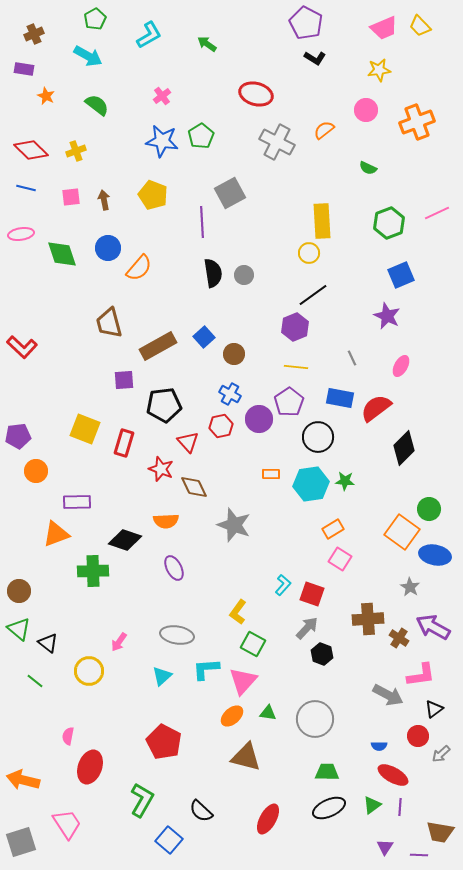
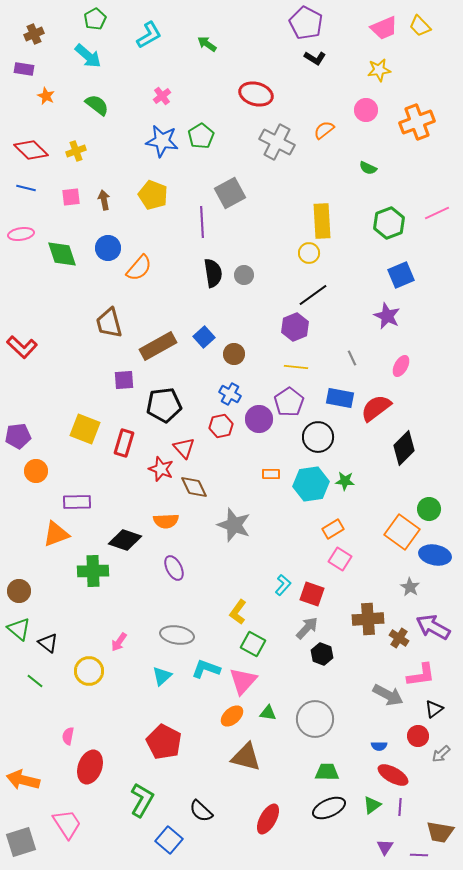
cyan arrow at (88, 56): rotated 12 degrees clockwise
red triangle at (188, 442): moved 4 px left, 6 px down
cyan L-shape at (206, 669): rotated 24 degrees clockwise
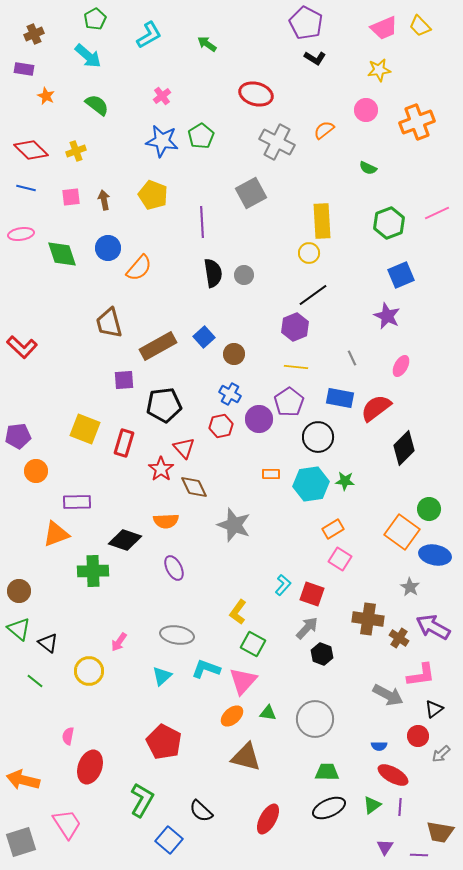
gray square at (230, 193): moved 21 px right
red star at (161, 469): rotated 15 degrees clockwise
brown cross at (368, 619): rotated 12 degrees clockwise
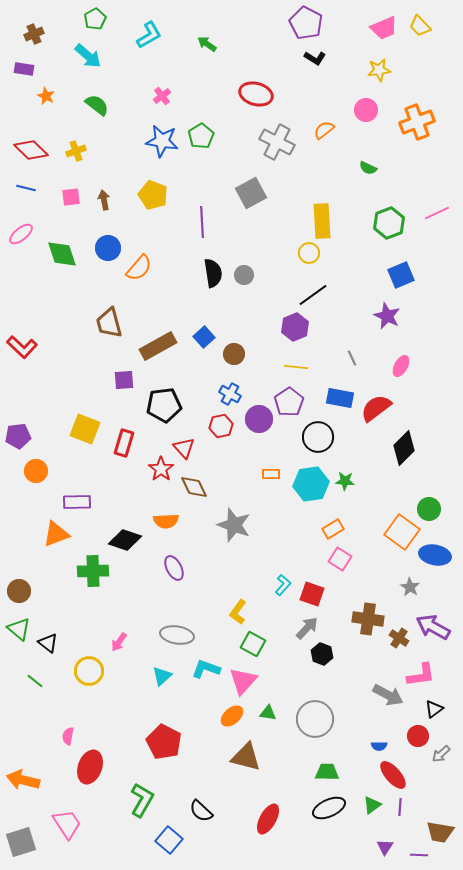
pink ellipse at (21, 234): rotated 30 degrees counterclockwise
red ellipse at (393, 775): rotated 20 degrees clockwise
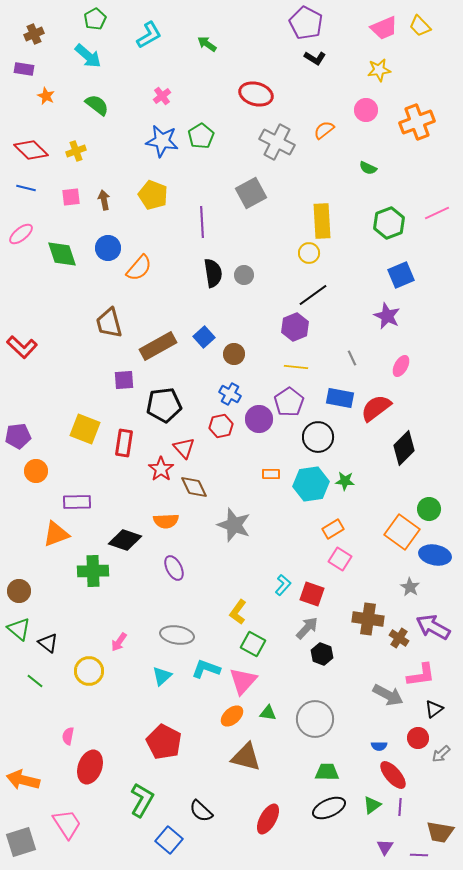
red rectangle at (124, 443): rotated 8 degrees counterclockwise
red circle at (418, 736): moved 2 px down
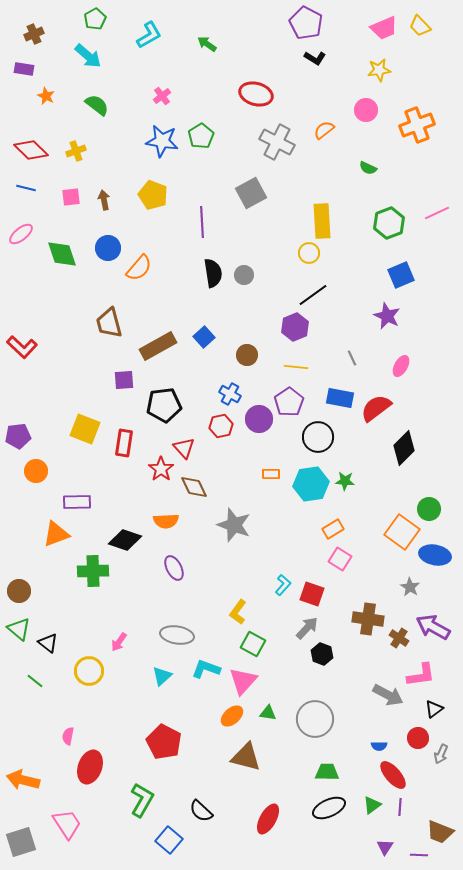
orange cross at (417, 122): moved 3 px down
brown circle at (234, 354): moved 13 px right, 1 px down
gray arrow at (441, 754): rotated 24 degrees counterclockwise
brown trapezoid at (440, 832): rotated 12 degrees clockwise
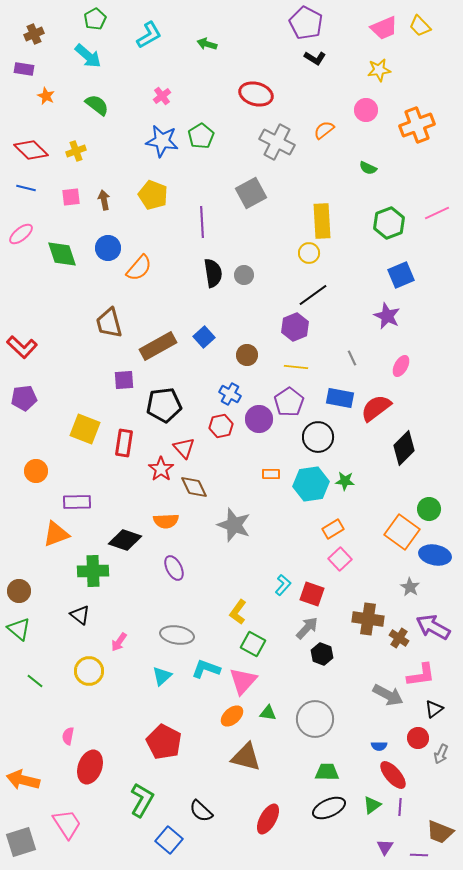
green arrow at (207, 44): rotated 18 degrees counterclockwise
purple pentagon at (18, 436): moved 6 px right, 38 px up
pink square at (340, 559): rotated 15 degrees clockwise
black triangle at (48, 643): moved 32 px right, 28 px up
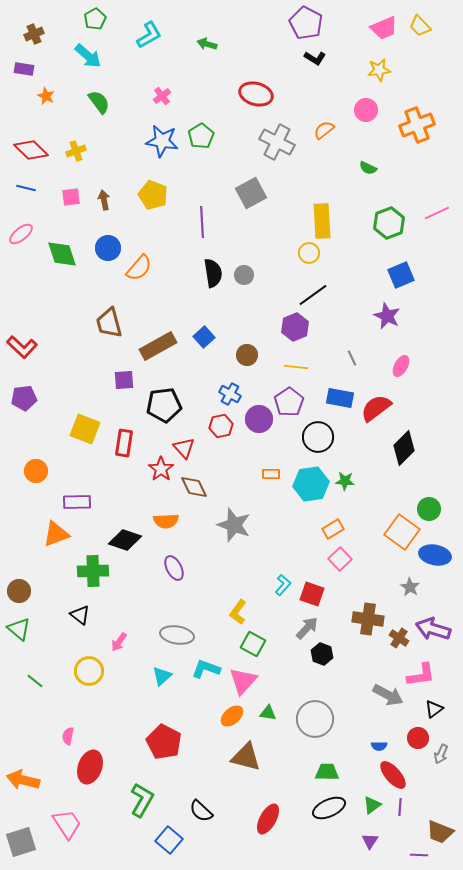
green semicircle at (97, 105): moved 2 px right, 3 px up; rotated 15 degrees clockwise
purple arrow at (433, 627): moved 2 px down; rotated 12 degrees counterclockwise
purple triangle at (385, 847): moved 15 px left, 6 px up
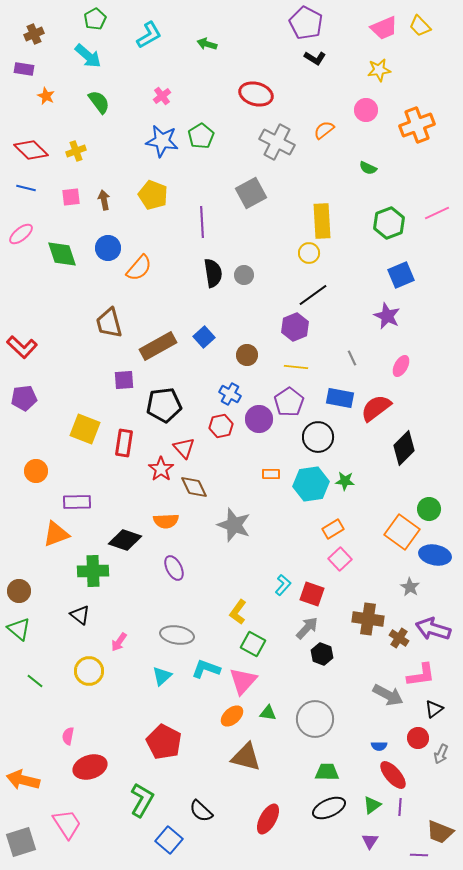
red ellipse at (90, 767): rotated 52 degrees clockwise
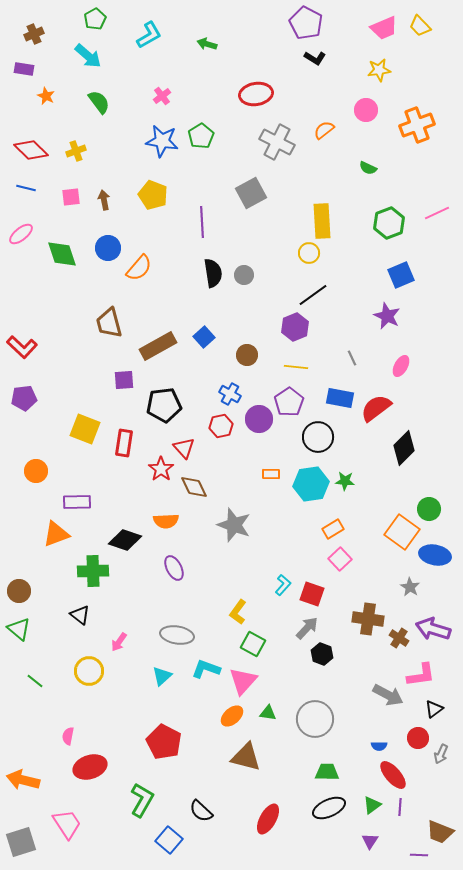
red ellipse at (256, 94): rotated 24 degrees counterclockwise
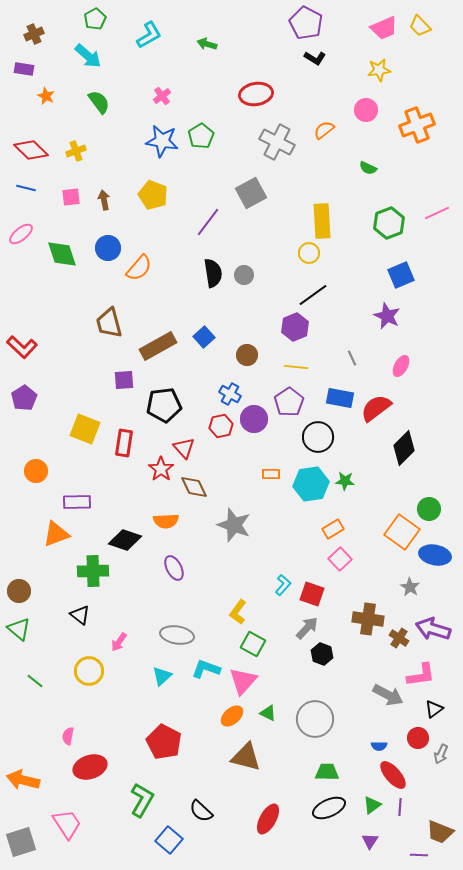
purple line at (202, 222): moved 6 px right; rotated 40 degrees clockwise
purple pentagon at (24, 398): rotated 25 degrees counterclockwise
purple circle at (259, 419): moved 5 px left
green triangle at (268, 713): rotated 18 degrees clockwise
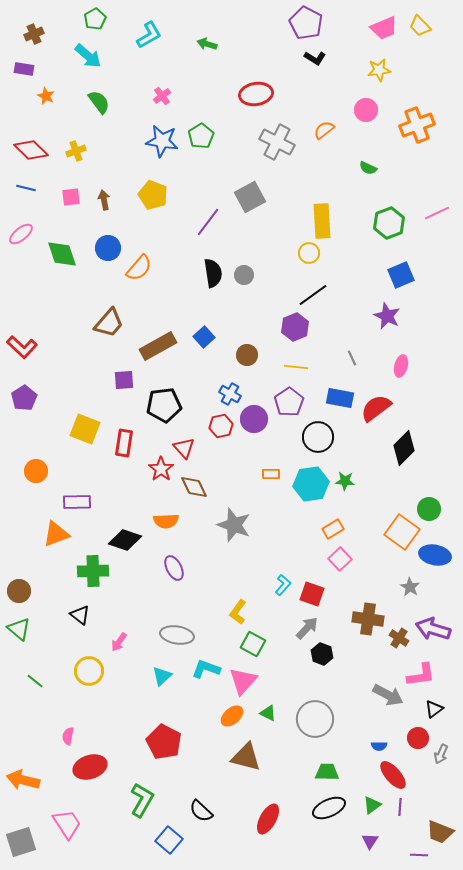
gray square at (251, 193): moved 1 px left, 4 px down
brown trapezoid at (109, 323): rotated 124 degrees counterclockwise
pink ellipse at (401, 366): rotated 15 degrees counterclockwise
